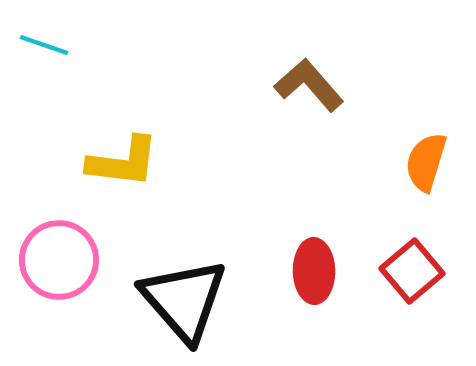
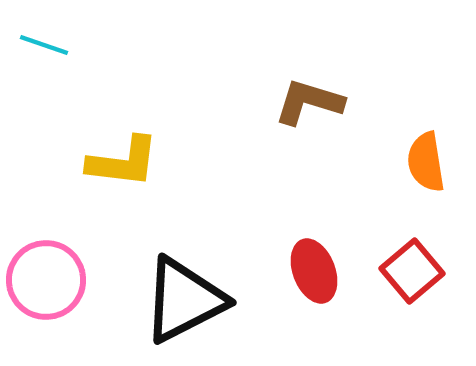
brown L-shape: moved 17 px down; rotated 32 degrees counterclockwise
orange semicircle: rotated 26 degrees counterclockwise
pink circle: moved 13 px left, 20 px down
red ellipse: rotated 20 degrees counterclockwise
black triangle: rotated 44 degrees clockwise
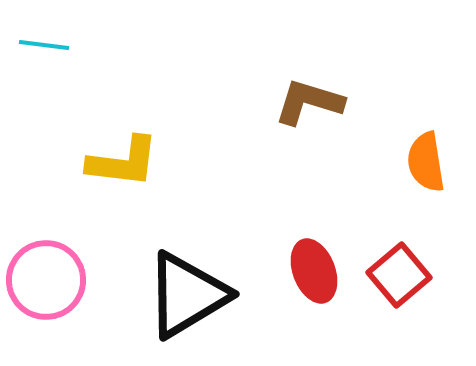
cyan line: rotated 12 degrees counterclockwise
red square: moved 13 px left, 4 px down
black triangle: moved 3 px right, 5 px up; rotated 4 degrees counterclockwise
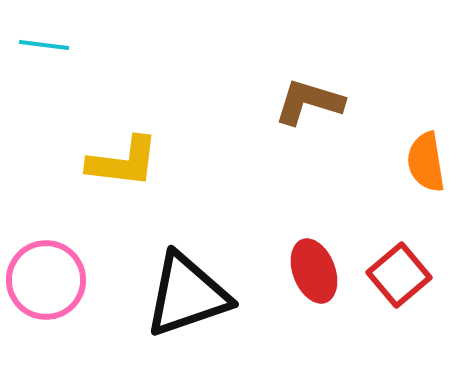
black triangle: rotated 12 degrees clockwise
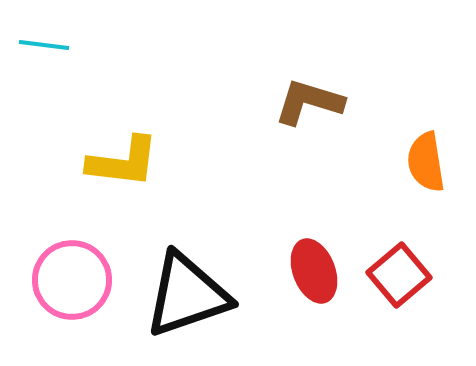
pink circle: moved 26 px right
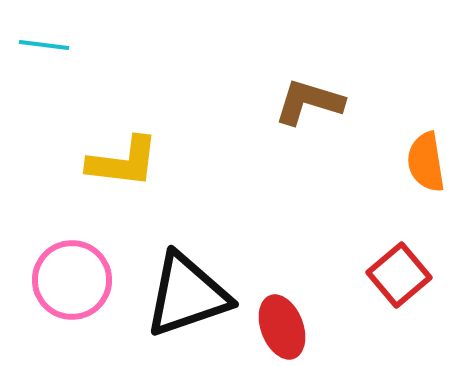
red ellipse: moved 32 px left, 56 px down
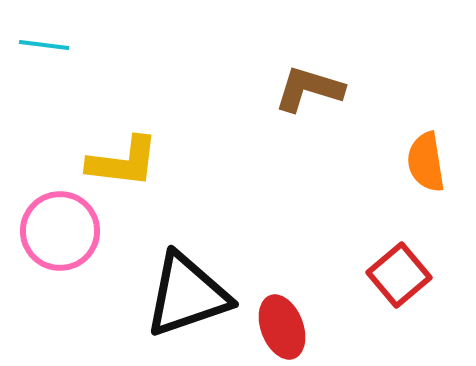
brown L-shape: moved 13 px up
pink circle: moved 12 px left, 49 px up
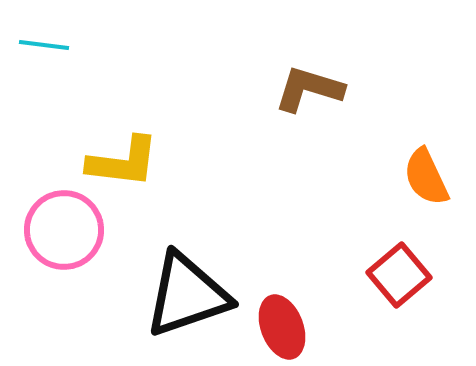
orange semicircle: moved 15 px down; rotated 16 degrees counterclockwise
pink circle: moved 4 px right, 1 px up
